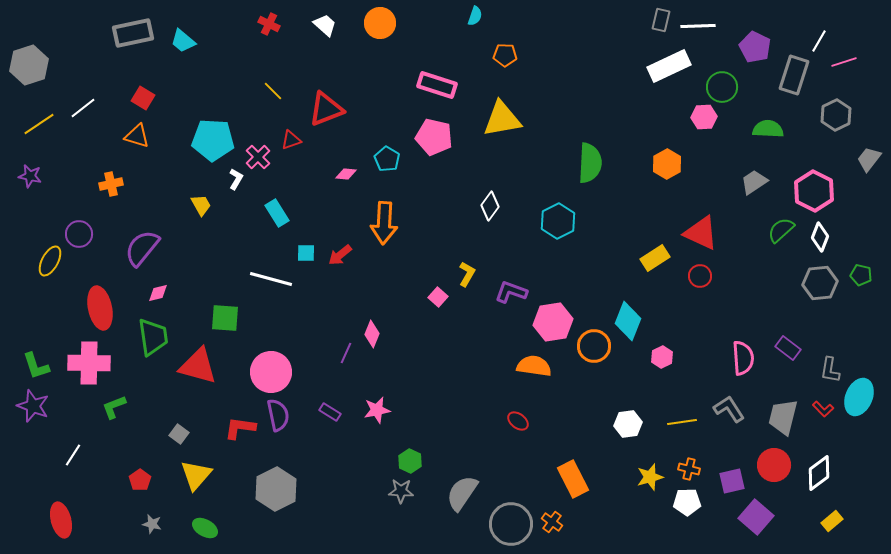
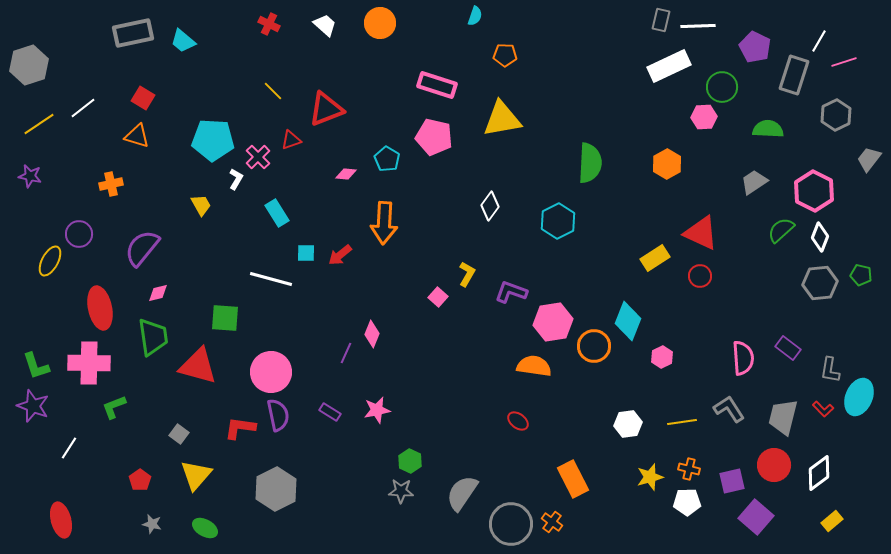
white line at (73, 455): moved 4 px left, 7 px up
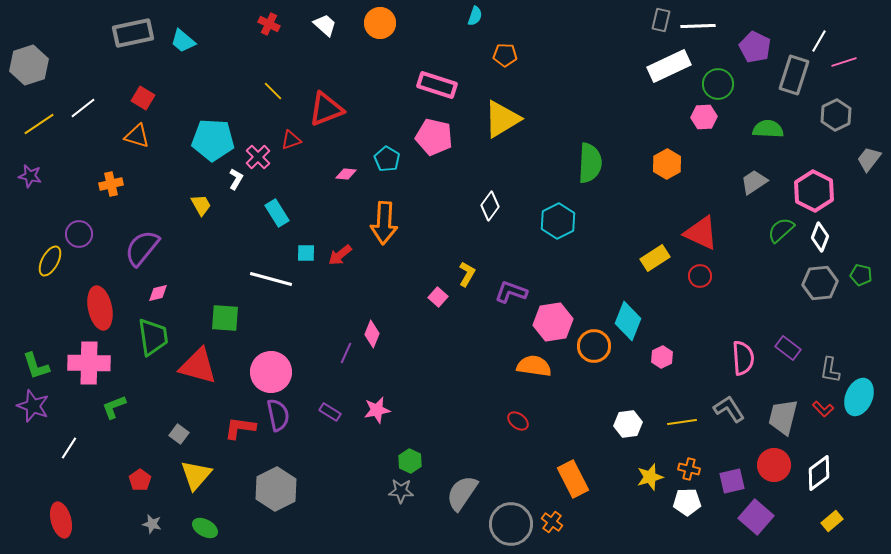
green circle at (722, 87): moved 4 px left, 3 px up
yellow triangle at (502, 119): rotated 21 degrees counterclockwise
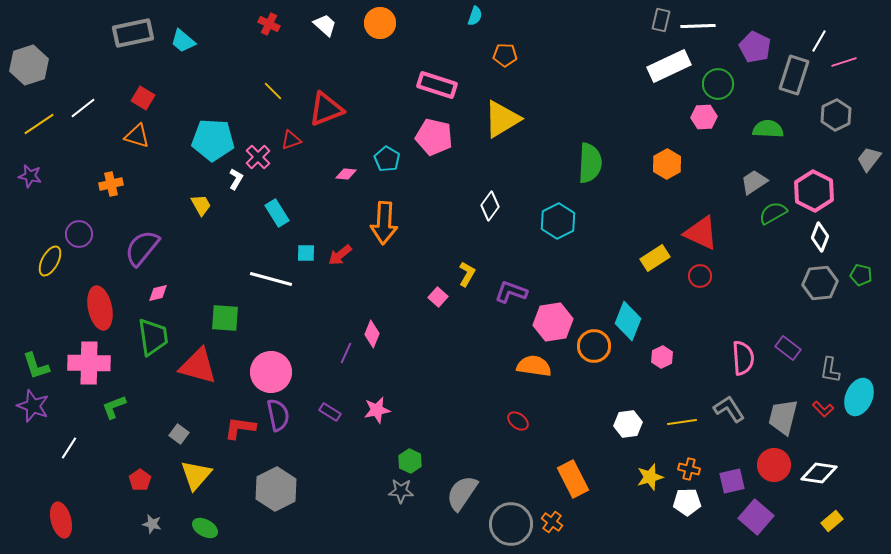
green semicircle at (781, 230): moved 8 px left, 17 px up; rotated 12 degrees clockwise
white diamond at (819, 473): rotated 45 degrees clockwise
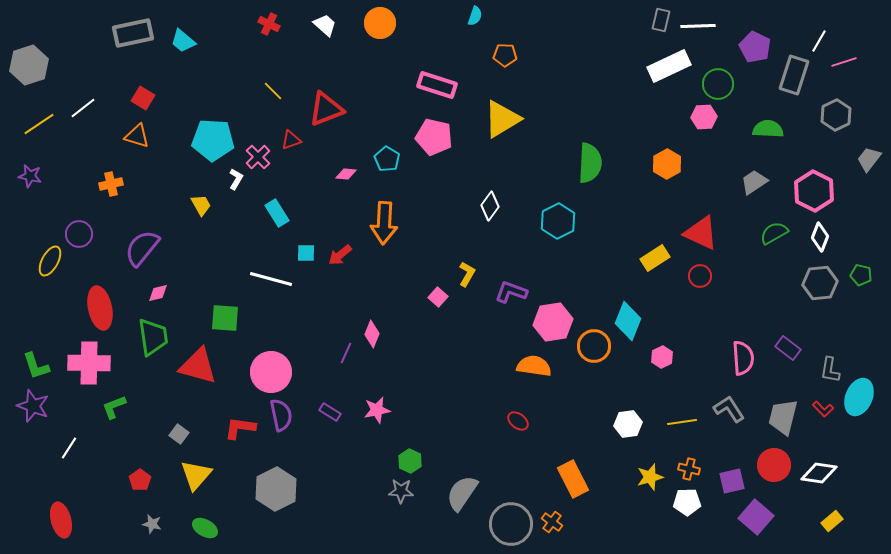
green semicircle at (773, 213): moved 1 px right, 20 px down
purple semicircle at (278, 415): moved 3 px right
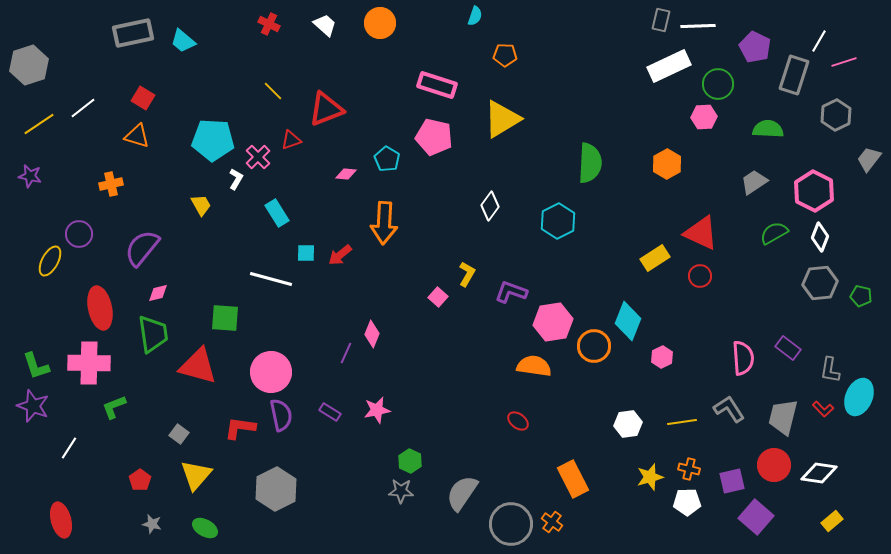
green pentagon at (861, 275): moved 21 px down
green trapezoid at (153, 337): moved 3 px up
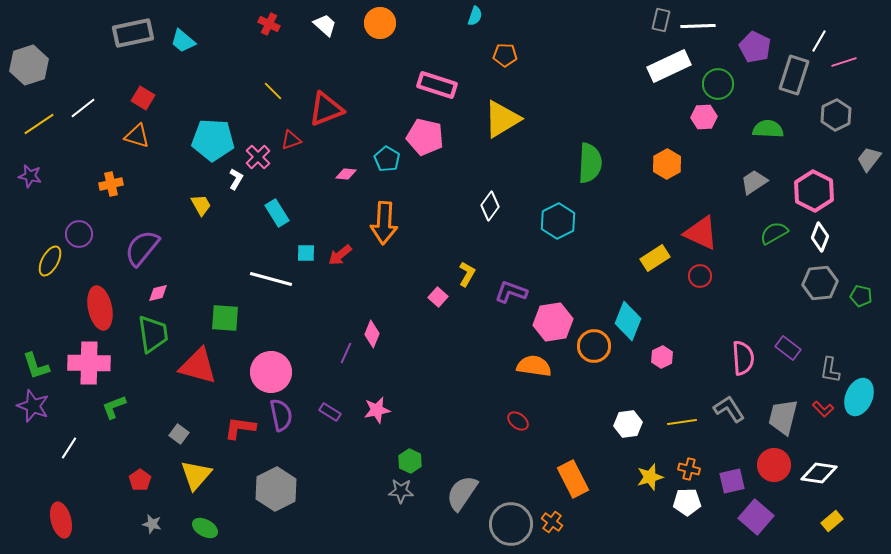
pink pentagon at (434, 137): moved 9 px left
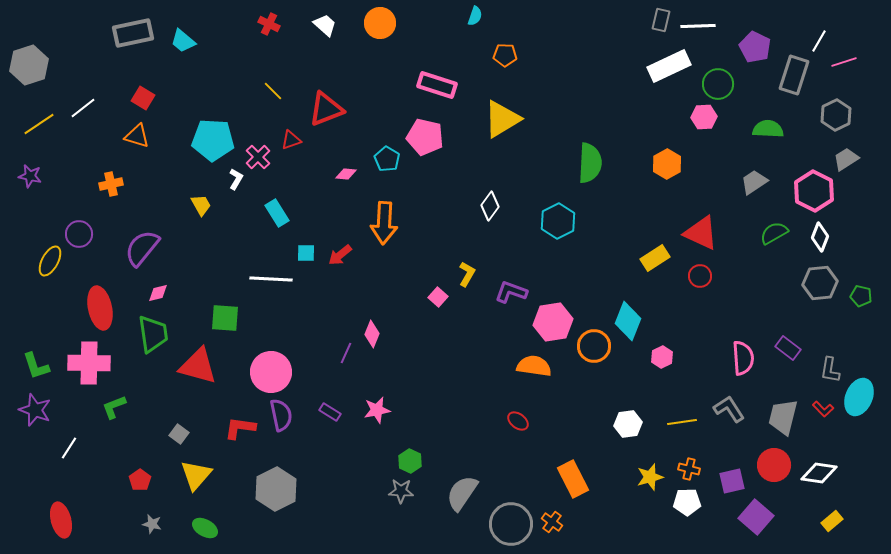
gray trapezoid at (869, 159): moved 23 px left; rotated 20 degrees clockwise
white line at (271, 279): rotated 12 degrees counterclockwise
purple star at (33, 406): moved 2 px right, 4 px down
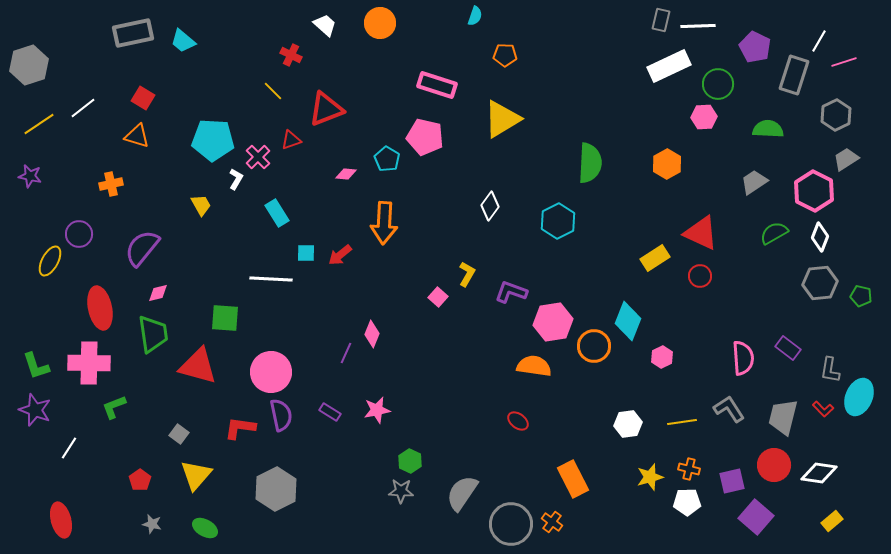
red cross at (269, 24): moved 22 px right, 31 px down
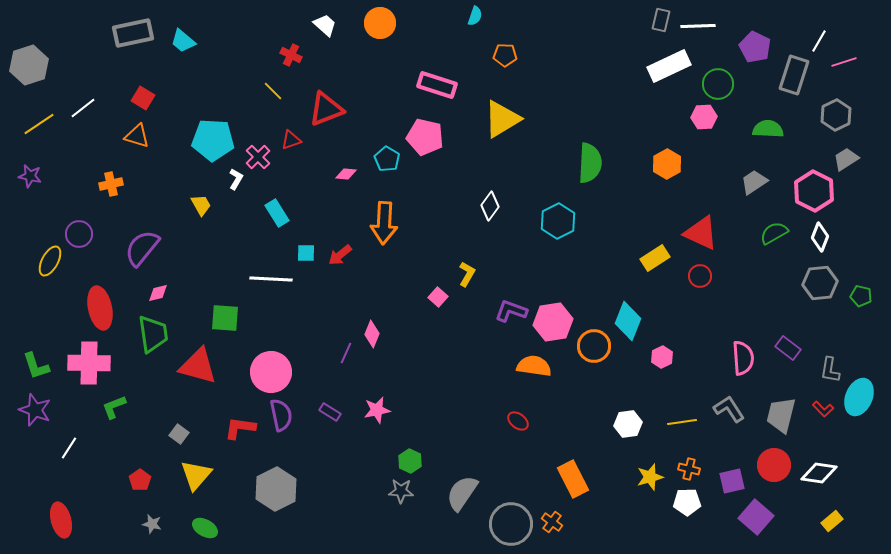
purple L-shape at (511, 292): moved 19 px down
gray trapezoid at (783, 417): moved 2 px left, 2 px up
